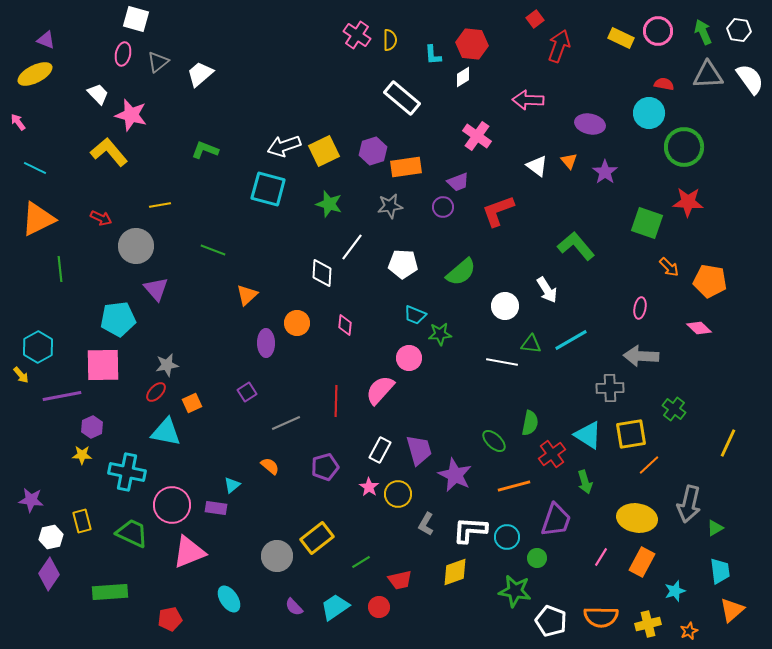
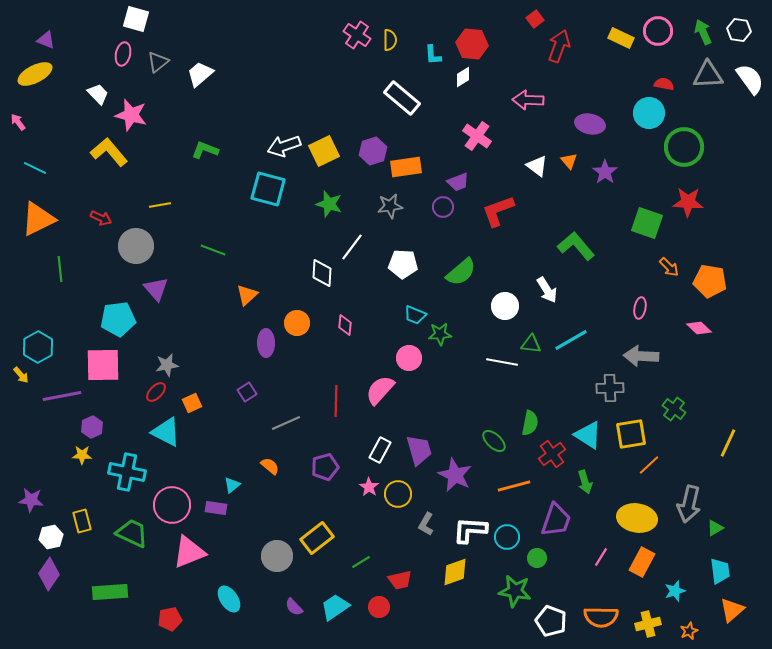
cyan triangle at (166, 432): rotated 16 degrees clockwise
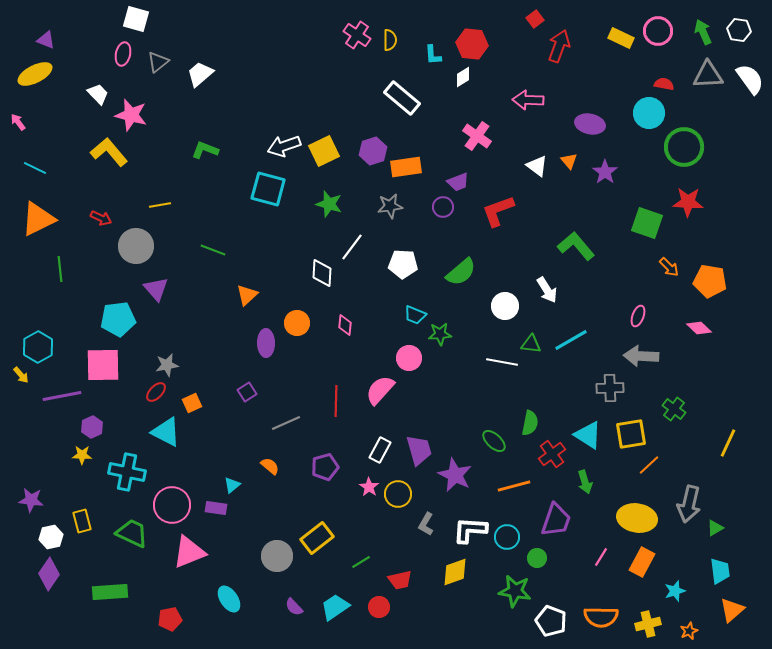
pink ellipse at (640, 308): moved 2 px left, 8 px down; rotated 10 degrees clockwise
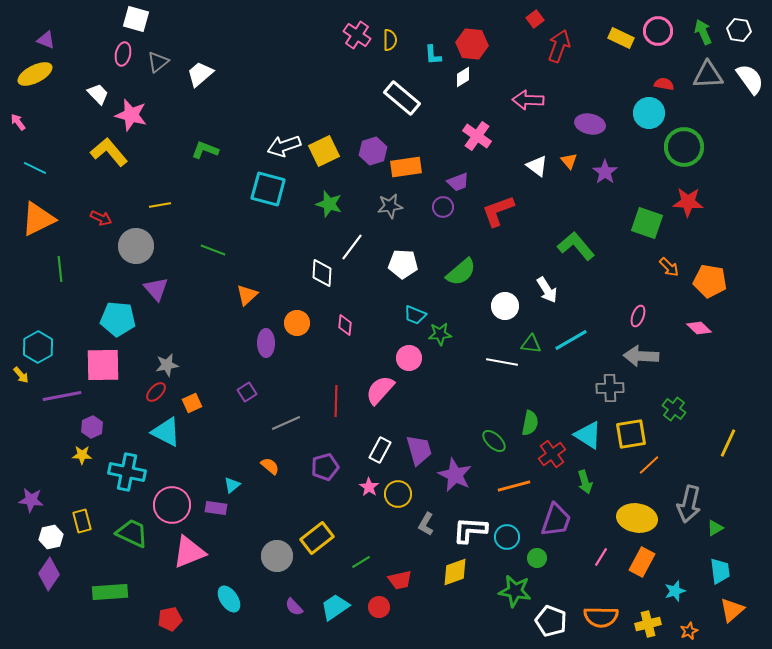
cyan pentagon at (118, 319): rotated 12 degrees clockwise
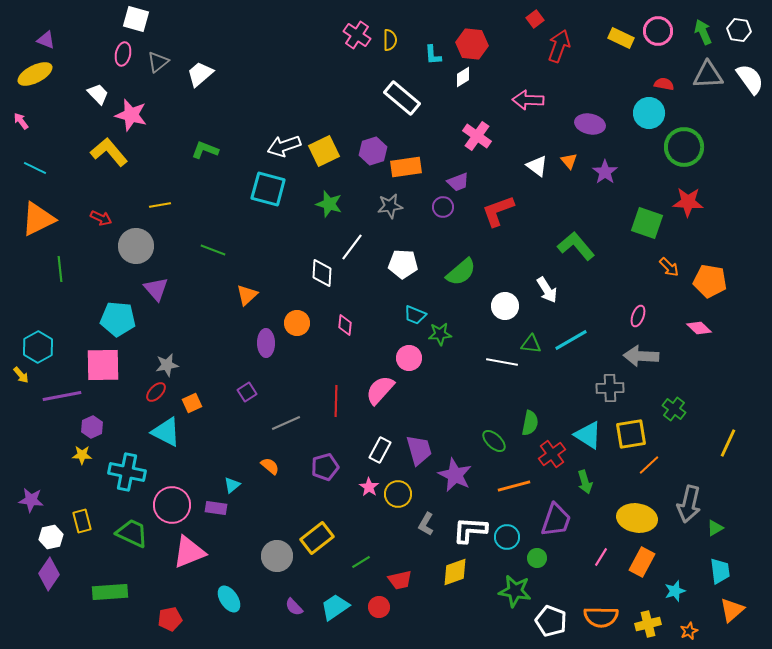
pink arrow at (18, 122): moved 3 px right, 1 px up
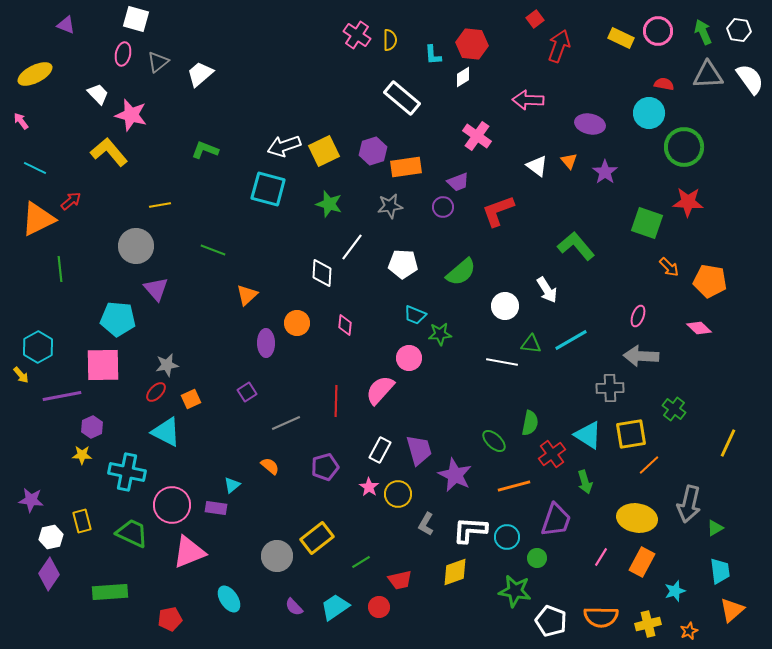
purple triangle at (46, 40): moved 20 px right, 15 px up
red arrow at (101, 218): moved 30 px left, 17 px up; rotated 65 degrees counterclockwise
orange square at (192, 403): moved 1 px left, 4 px up
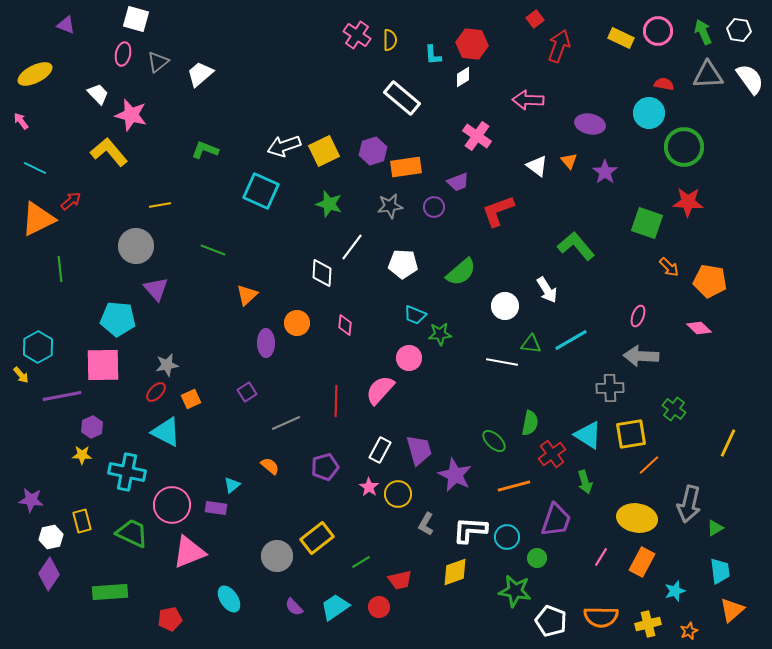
cyan square at (268, 189): moved 7 px left, 2 px down; rotated 9 degrees clockwise
purple circle at (443, 207): moved 9 px left
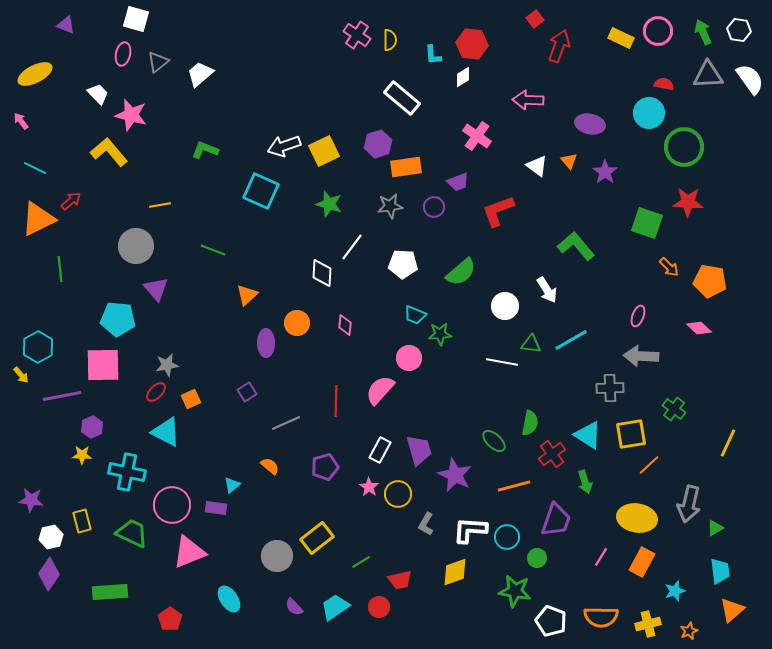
purple hexagon at (373, 151): moved 5 px right, 7 px up
red pentagon at (170, 619): rotated 25 degrees counterclockwise
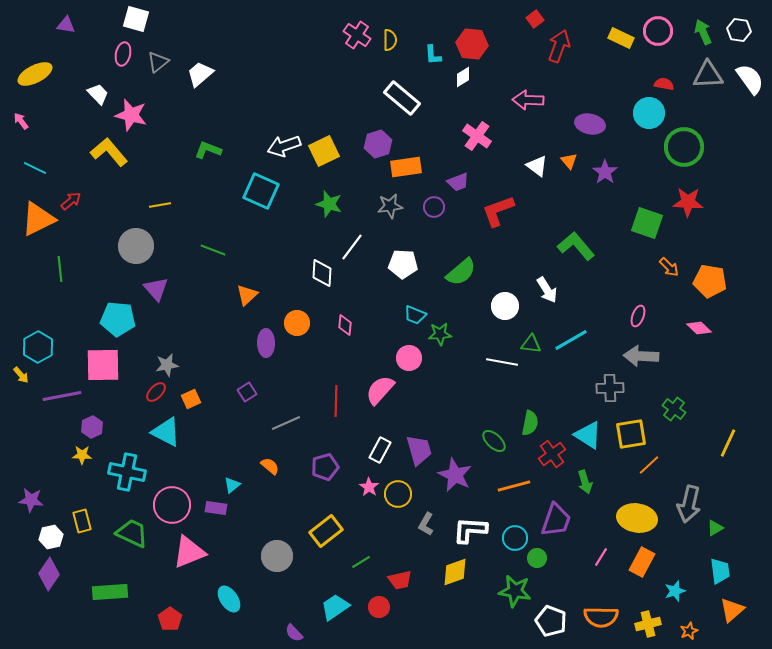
purple triangle at (66, 25): rotated 12 degrees counterclockwise
green L-shape at (205, 150): moved 3 px right
cyan circle at (507, 537): moved 8 px right, 1 px down
yellow rectangle at (317, 538): moved 9 px right, 7 px up
purple semicircle at (294, 607): moved 26 px down
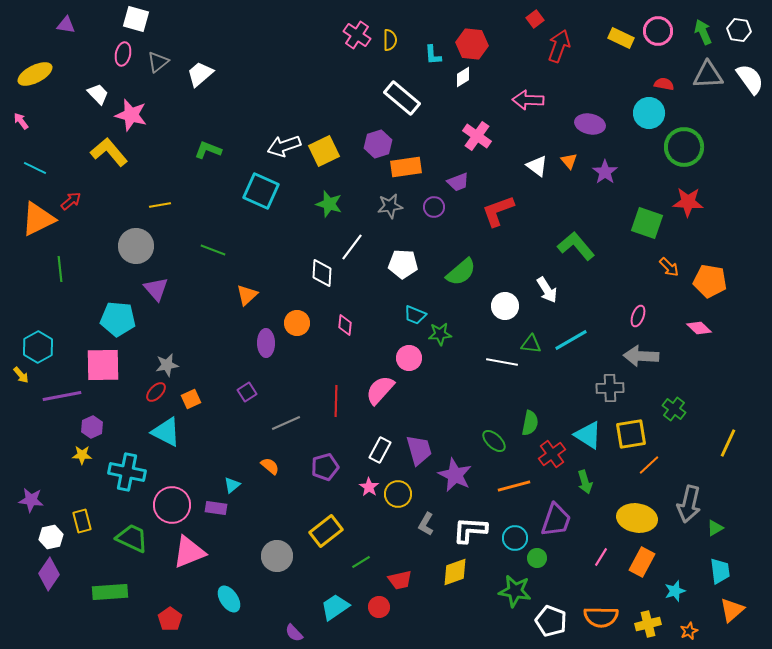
green trapezoid at (132, 533): moved 5 px down
